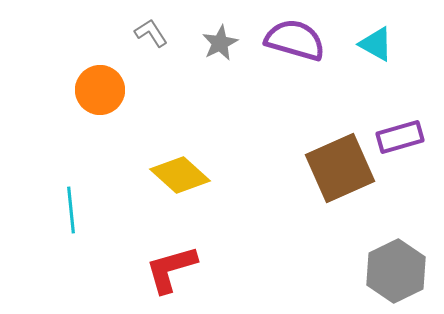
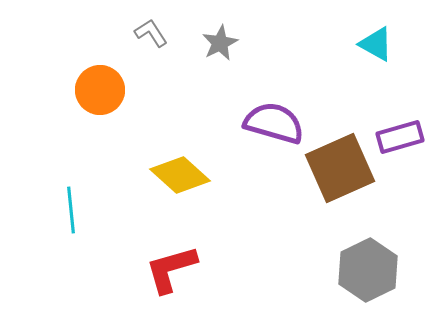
purple semicircle: moved 21 px left, 83 px down
gray hexagon: moved 28 px left, 1 px up
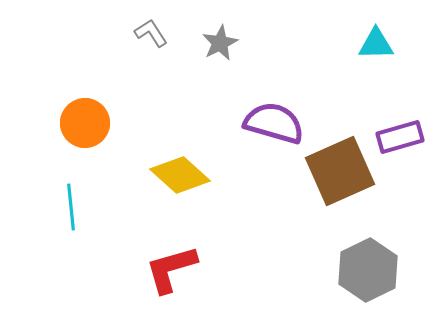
cyan triangle: rotated 30 degrees counterclockwise
orange circle: moved 15 px left, 33 px down
brown square: moved 3 px down
cyan line: moved 3 px up
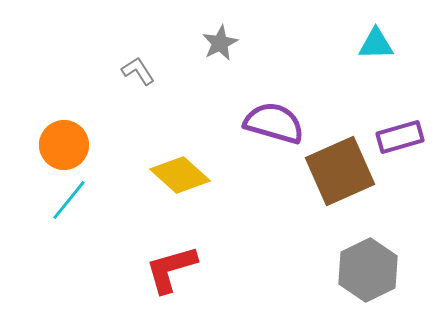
gray L-shape: moved 13 px left, 38 px down
orange circle: moved 21 px left, 22 px down
cyan line: moved 2 px left, 7 px up; rotated 45 degrees clockwise
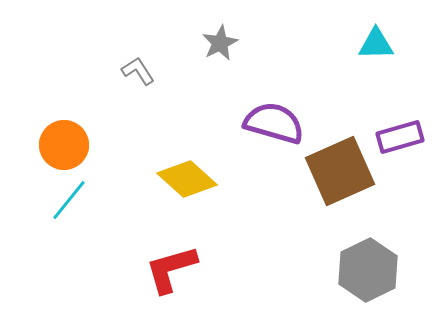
yellow diamond: moved 7 px right, 4 px down
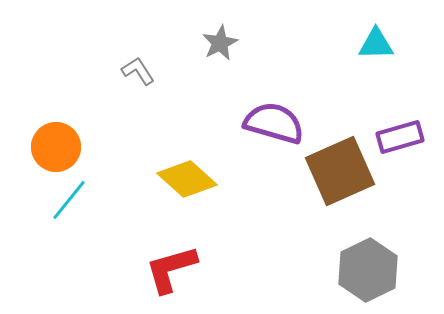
orange circle: moved 8 px left, 2 px down
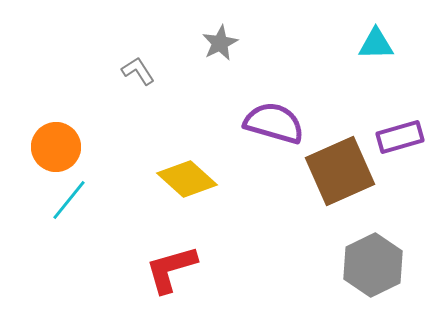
gray hexagon: moved 5 px right, 5 px up
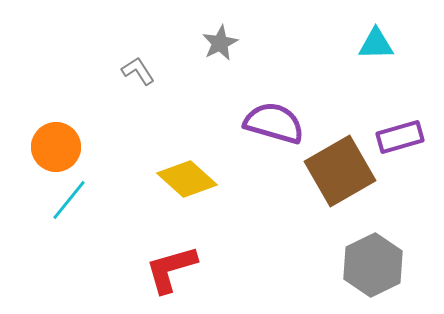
brown square: rotated 6 degrees counterclockwise
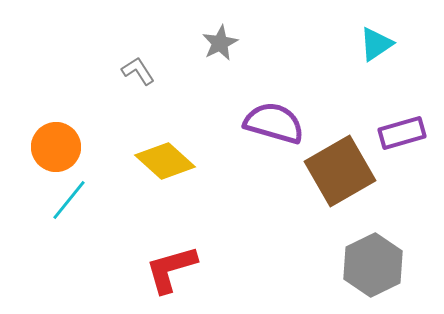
cyan triangle: rotated 33 degrees counterclockwise
purple rectangle: moved 2 px right, 4 px up
yellow diamond: moved 22 px left, 18 px up
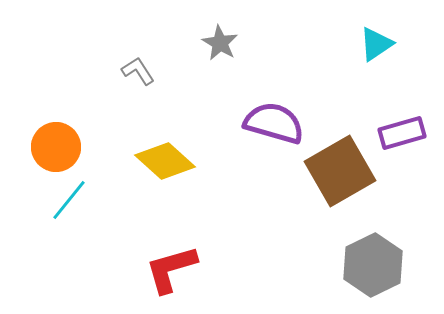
gray star: rotated 15 degrees counterclockwise
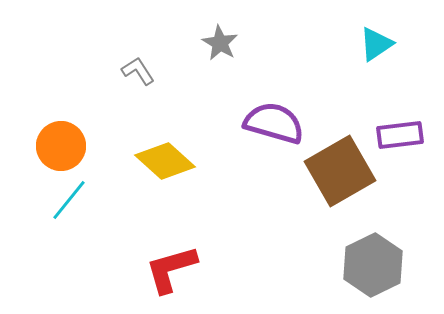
purple rectangle: moved 2 px left, 2 px down; rotated 9 degrees clockwise
orange circle: moved 5 px right, 1 px up
